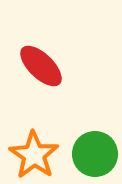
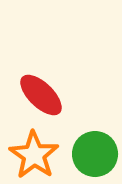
red ellipse: moved 29 px down
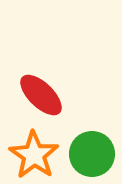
green circle: moved 3 px left
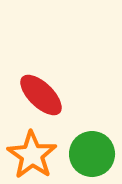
orange star: moved 2 px left
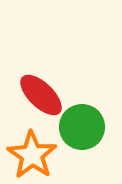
green circle: moved 10 px left, 27 px up
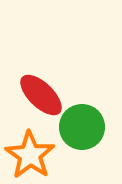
orange star: moved 2 px left
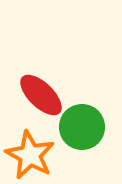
orange star: rotated 6 degrees counterclockwise
